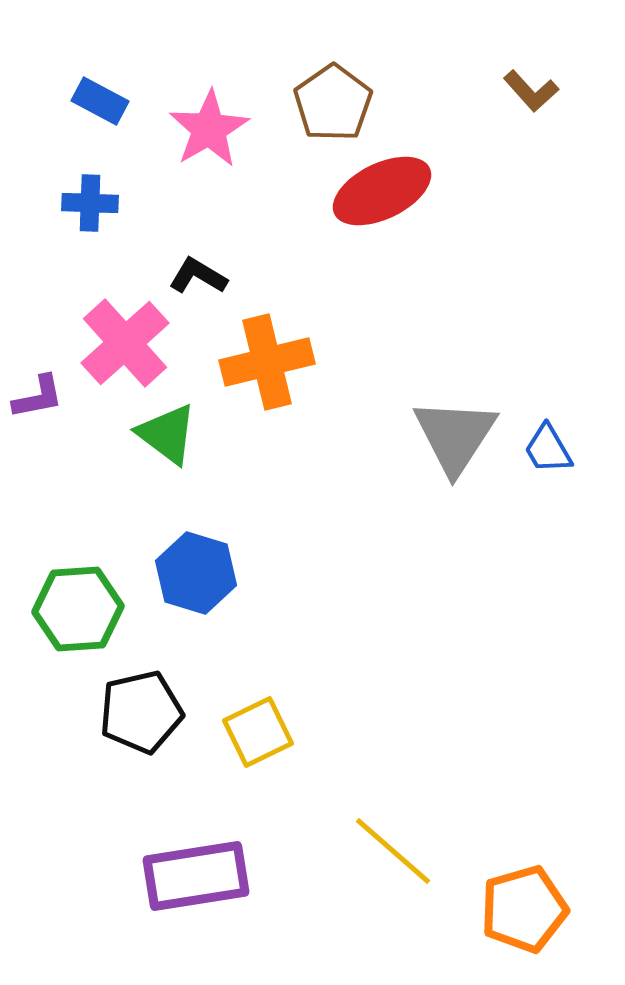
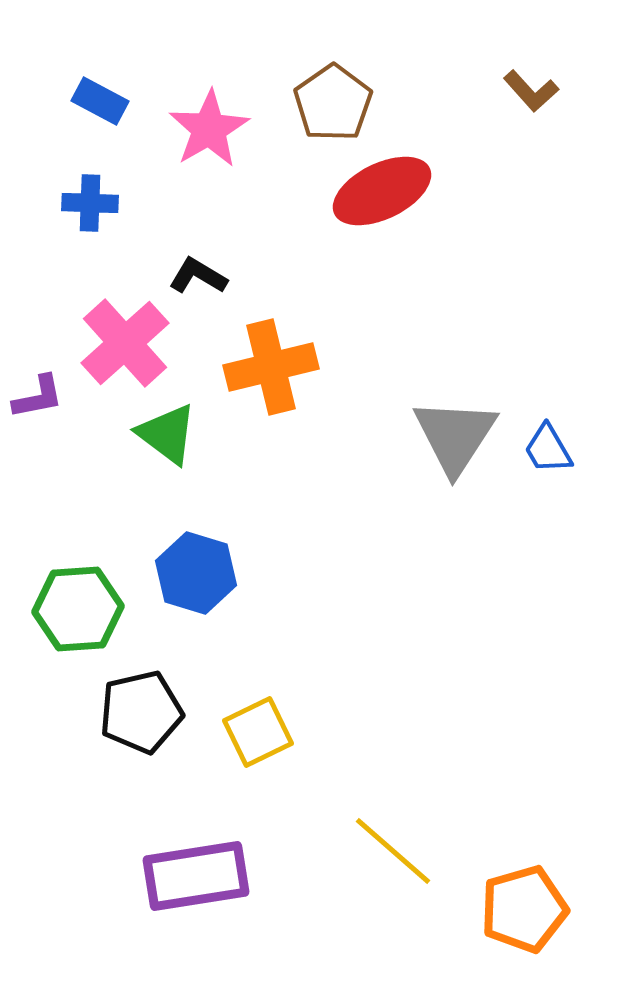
orange cross: moved 4 px right, 5 px down
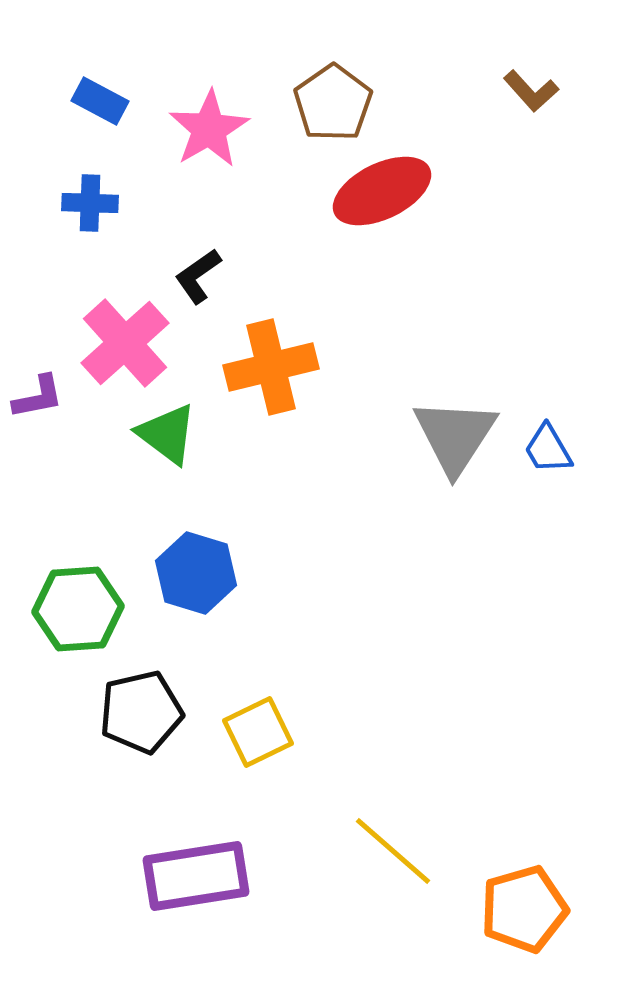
black L-shape: rotated 66 degrees counterclockwise
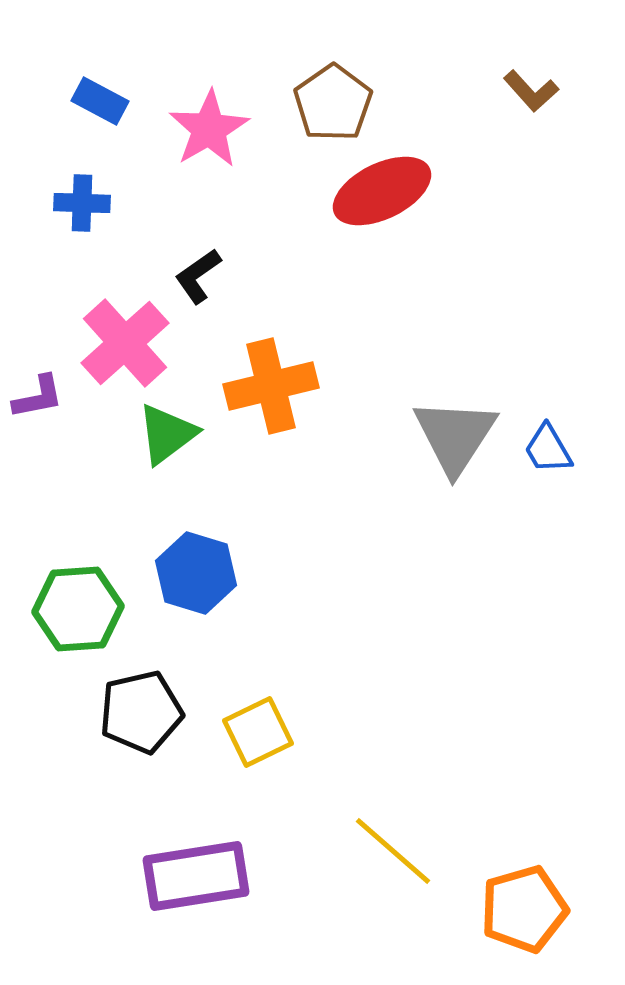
blue cross: moved 8 px left
orange cross: moved 19 px down
green triangle: rotated 46 degrees clockwise
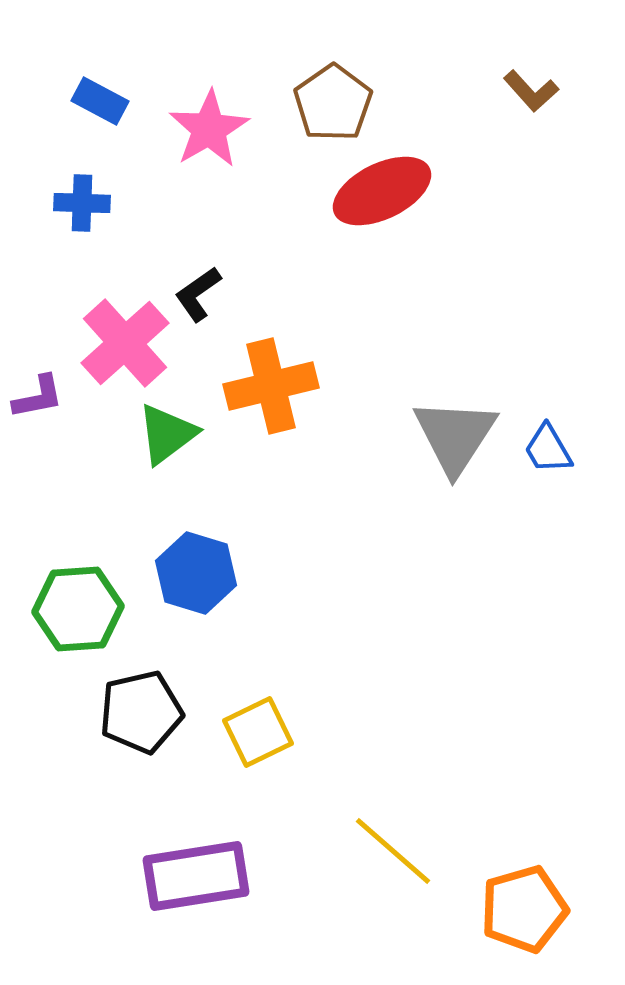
black L-shape: moved 18 px down
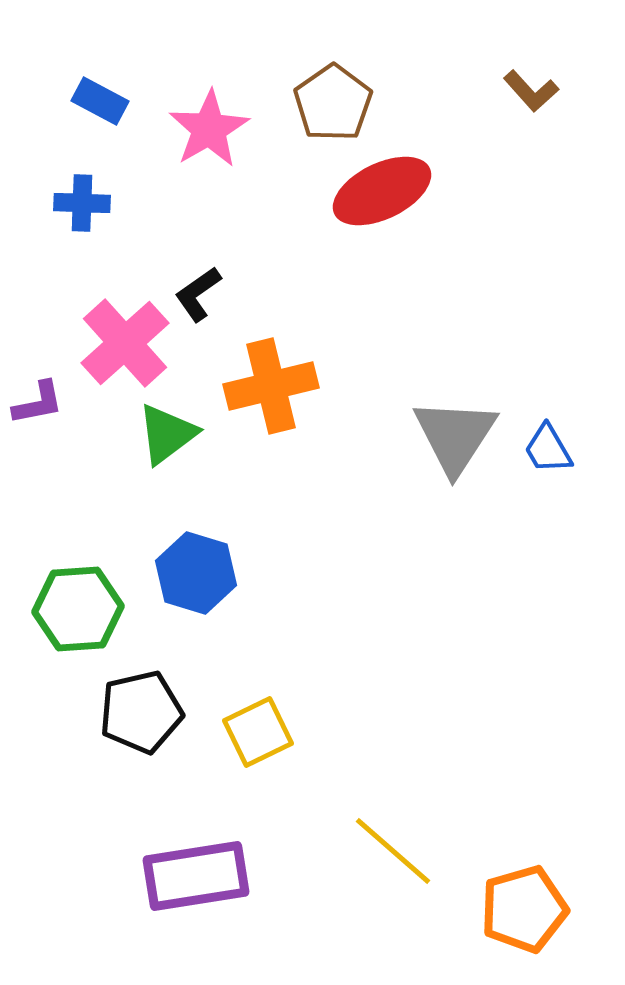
purple L-shape: moved 6 px down
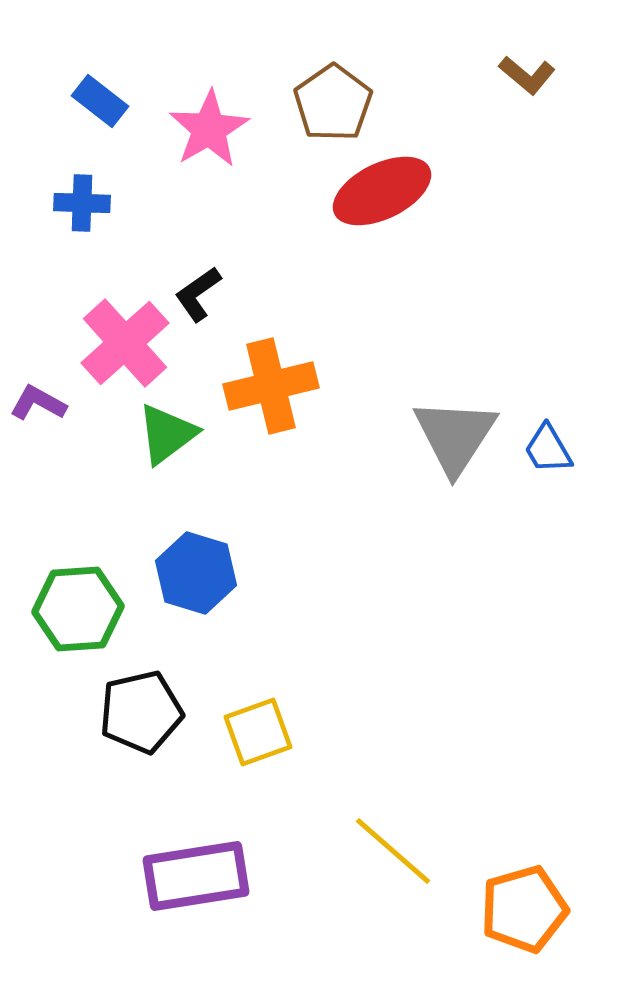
brown L-shape: moved 4 px left, 16 px up; rotated 8 degrees counterclockwise
blue rectangle: rotated 10 degrees clockwise
purple L-shape: rotated 140 degrees counterclockwise
yellow square: rotated 6 degrees clockwise
